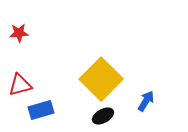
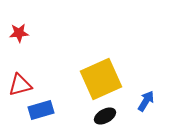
yellow square: rotated 21 degrees clockwise
black ellipse: moved 2 px right
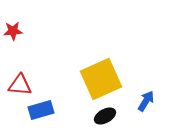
red star: moved 6 px left, 2 px up
red triangle: rotated 20 degrees clockwise
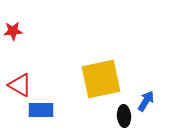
yellow square: rotated 12 degrees clockwise
red triangle: rotated 25 degrees clockwise
blue rectangle: rotated 15 degrees clockwise
black ellipse: moved 19 px right; rotated 65 degrees counterclockwise
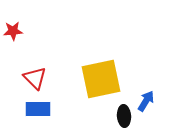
red triangle: moved 15 px right, 7 px up; rotated 15 degrees clockwise
blue rectangle: moved 3 px left, 1 px up
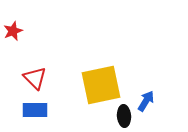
red star: rotated 18 degrees counterclockwise
yellow square: moved 6 px down
blue rectangle: moved 3 px left, 1 px down
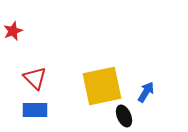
yellow square: moved 1 px right, 1 px down
blue arrow: moved 9 px up
black ellipse: rotated 20 degrees counterclockwise
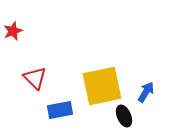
blue rectangle: moved 25 px right; rotated 10 degrees counterclockwise
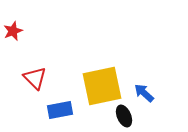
blue arrow: moved 2 px left, 1 px down; rotated 80 degrees counterclockwise
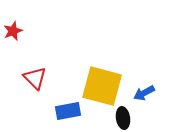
yellow square: rotated 27 degrees clockwise
blue arrow: rotated 70 degrees counterclockwise
blue rectangle: moved 8 px right, 1 px down
black ellipse: moved 1 px left, 2 px down; rotated 15 degrees clockwise
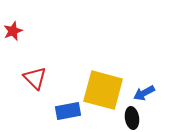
yellow square: moved 1 px right, 4 px down
black ellipse: moved 9 px right
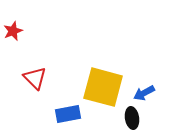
yellow square: moved 3 px up
blue rectangle: moved 3 px down
